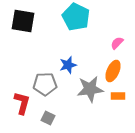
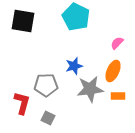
blue star: moved 6 px right, 1 px down
gray pentagon: moved 1 px right, 1 px down
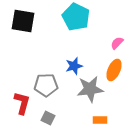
orange ellipse: moved 1 px right, 1 px up
orange rectangle: moved 18 px left, 24 px down
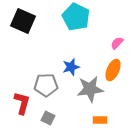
black square: rotated 15 degrees clockwise
blue star: moved 3 px left, 1 px down
orange ellipse: moved 1 px left
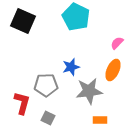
gray star: moved 1 px left, 2 px down
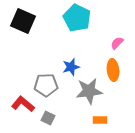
cyan pentagon: moved 1 px right, 1 px down
orange ellipse: rotated 30 degrees counterclockwise
red L-shape: moved 1 px right, 1 px down; rotated 65 degrees counterclockwise
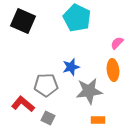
orange rectangle: moved 2 px left
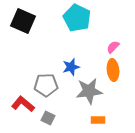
pink semicircle: moved 4 px left, 4 px down
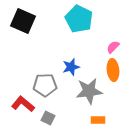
cyan pentagon: moved 2 px right, 1 px down
gray pentagon: moved 1 px left
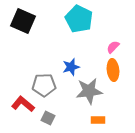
gray pentagon: moved 1 px left
